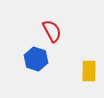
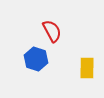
yellow rectangle: moved 2 px left, 3 px up
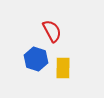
yellow rectangle: moved 24 px left
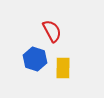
blue hexagon: moved 1 px left
